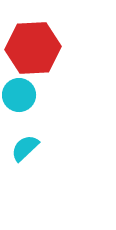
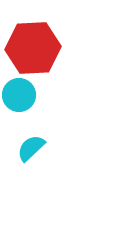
cyan semicircle: moved 6 px right
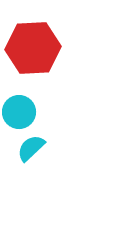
cyan circle: moved 17 px down
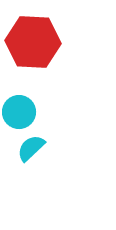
red hexagon: moved 6 px up; rotated 6 degrees clockwise
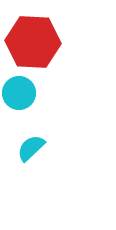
cyan circle: moved 19 px up
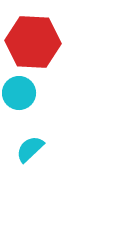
cyan semicircle: moved 1 px left, 1 px down
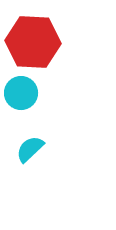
cyan circle: moved 2 px right
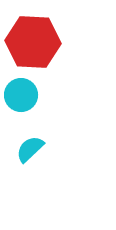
cyan circle: moved 2 px down
